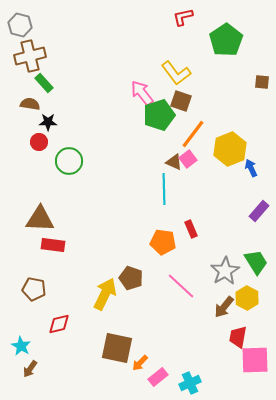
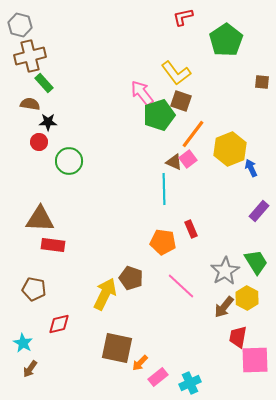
cyan star at (21, 346): moved 2 px right, 3 px up
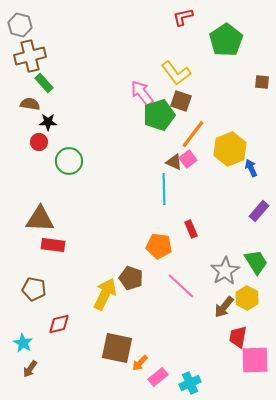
orange pentagon at (163, 242): moved 4 px left, 4 px down
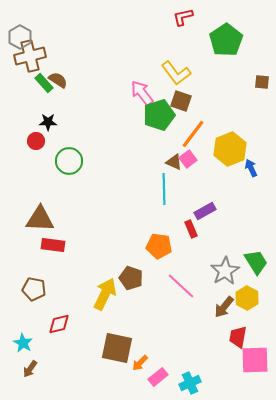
gray hexagon at (20, 25): moved 12 px down; rotated 15 degrees clockwise
brown semicircle at (30, 104): moved 28 px right, 24 px up; rotated 24 degrees clockwise
red circle at (39, 142): moved 3 px left, 1 px up
purple rectangle at (259, 211): moved 54 px left; rotated 20 degrees clockwise
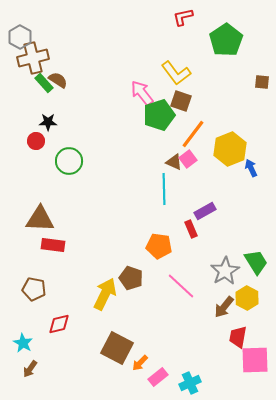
brown cross at (30, 56): moved 3 px right, 2 px down
brown square at (117, 348): rotated 16 degrees clockwise
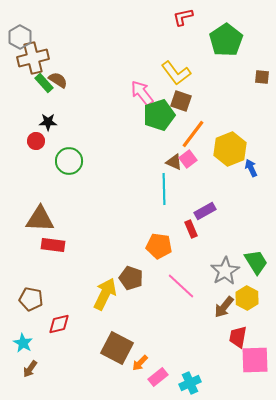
brown square at (262, 82): moved 5 px up
brown pentagon at (34, 289): moved 3 px left, 10 px down
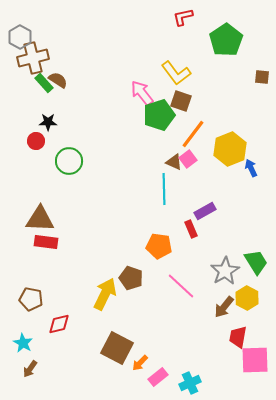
red rectangle at (53, 245): moved 7 px left, 3 px up
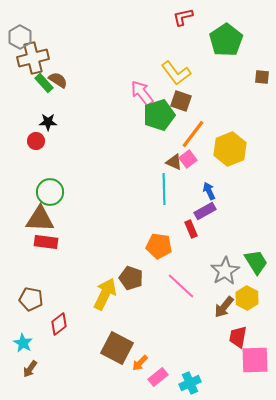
green circle at (69, 161): moved 19 px left, 31 px down
blue arrow at (251, 168): moved 42 px left, 23 px down
red diamond at (59, 324): rotated 25 degrees counterclockwise
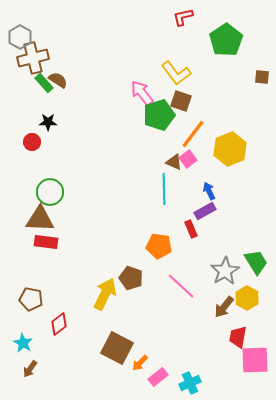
red circle at (36, 141): moved 4 px left, 1 px down
